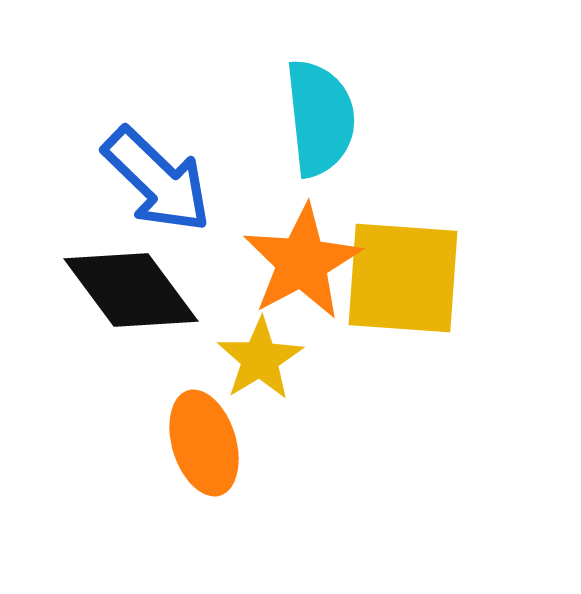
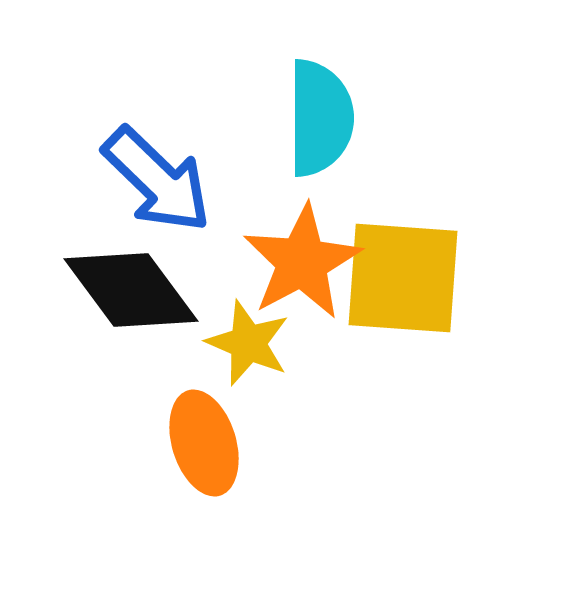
cyan semicircle: rotated 6 degrees clockwise
yellow star: moved 12 px left, 16 px up; rotated 18 degrees counterclockwise
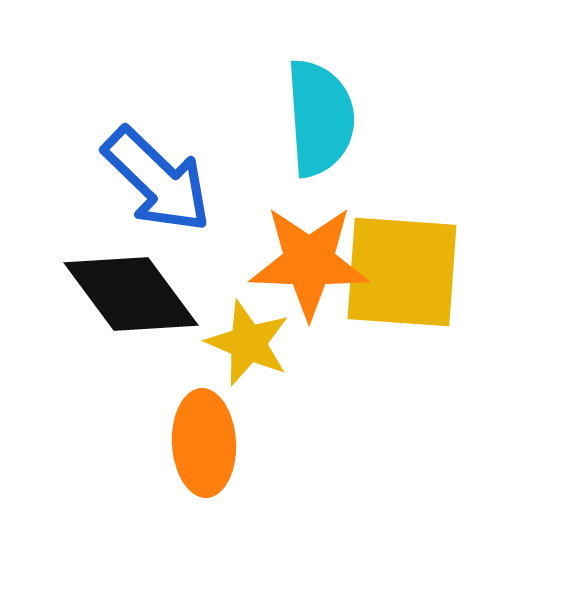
cyan semicircle: rotated 4 degrees counterclockwise
orange star: moved 7 px right; rotated 30 degrees clockwise
yellow square: moved 1 px left, 6 px up
black diamond: moved 4 px down
orange ellipse: rotated 14 degrees clockwise
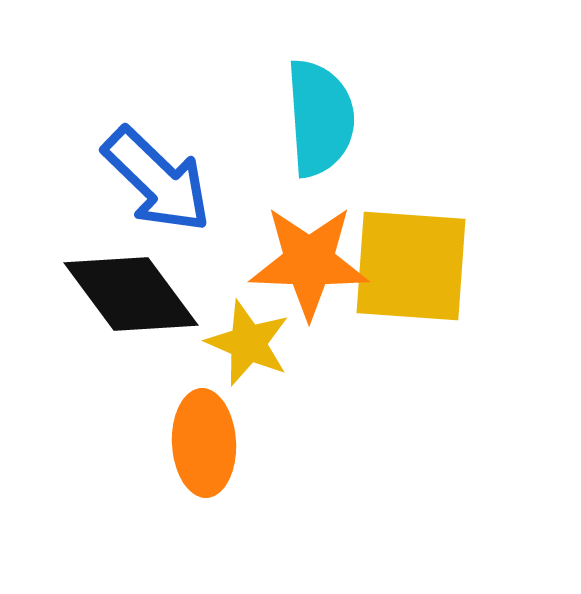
yellow square: moved 9 px right, 6 px up
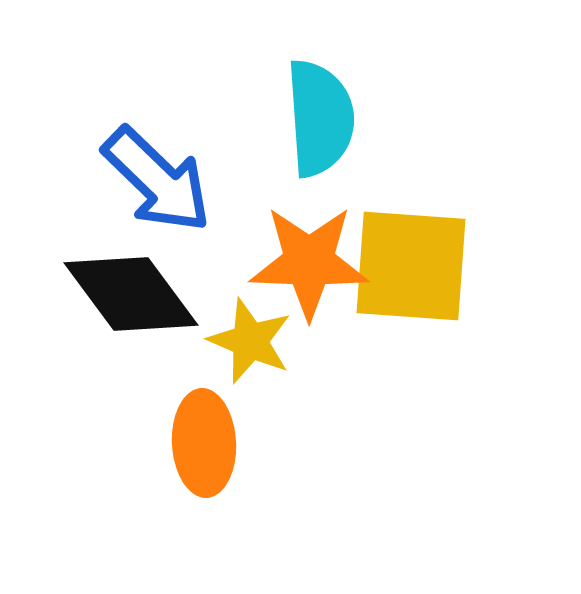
yellow star: moved 2 px right, 2 px up
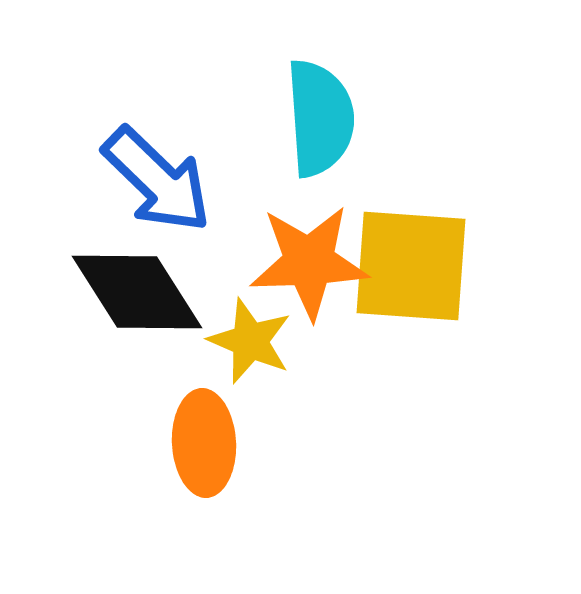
orange star: rotated 4 degrees counterclockwise
black diamond: moved 6 px right, 2 px up; rotated 4 degrees clockwise
